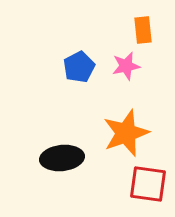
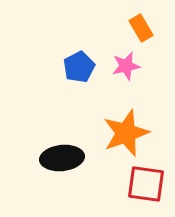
orange rectangle: moved 2 px left, 2 px up; rotated 24 degrees counterclockwise
red square: moved 2 px left
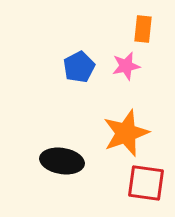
orange rectangle: moved 2 px right, 1 px down; rotated 36 degrees clockwise
black ellipse: moved 3 px down; rotated 15 degrees clockwise
red square: moved 1 px up
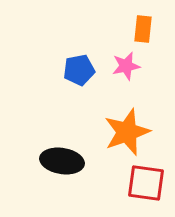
blue pentagon: moved 3 px down; rotated 16 degrees clockwise
orange star: moved 1 px right, 1 px up
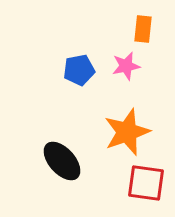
black ellipse: rotated 39 degrees clockwise
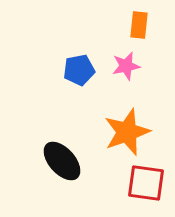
orange rectangle: moved 4 px left, 4 px up
